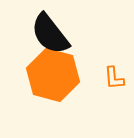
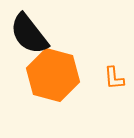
black semicircle: moved 21 px left
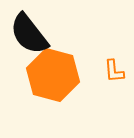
orange L-shape: moved 7 px up
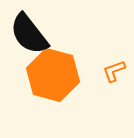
orange L-shape: rotated 75 degrees clockwise
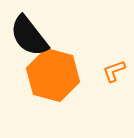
black semicircle: moved 2 px down
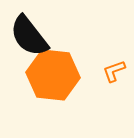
orange hexagon: rotated 9 degrees counterclockwise
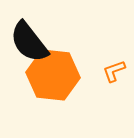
black semicircle: moved 6 px down
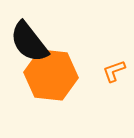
orange hexagon: moved 2 px left
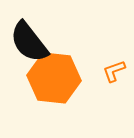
orange hexagon: moved 3 px right, 3 px down
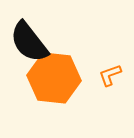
orange L-shape: moved 4 px left, 4 px down
